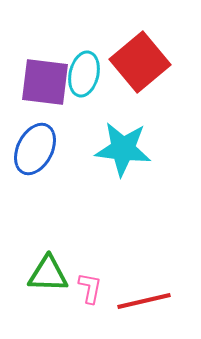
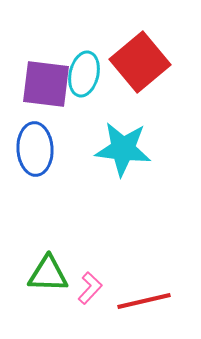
purple square: moved 1 px right, 2 px down
blue ellipse: rotated 30 degrees counterclockwise
pink L-shape: rotated 32 degrees clockwise
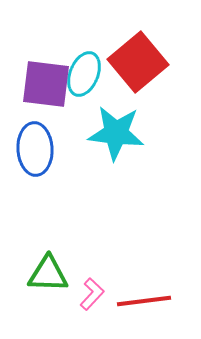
red square: moved 2 px left
cyan ellipse: rotated 9 degrees clockwise
cyan star: moved 7 px left, 16 px up
pink L-shape: moved 2 px right, 6 px down
red line: rotated 6 degrees clockwise
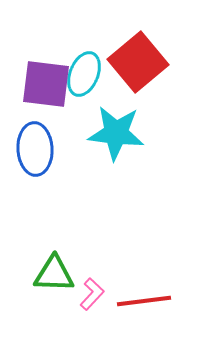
green triangle: moved 6 px right
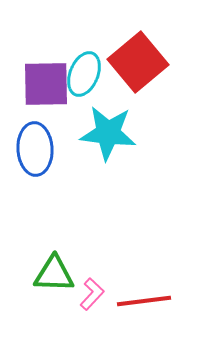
purple square: rotated 8 degrees counterclockwise
cyan star: moved 8 px left
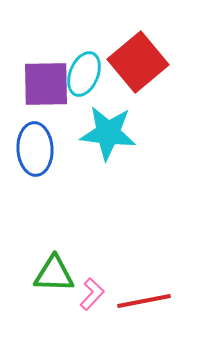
red line: rotated 4 degrees counterclockwise
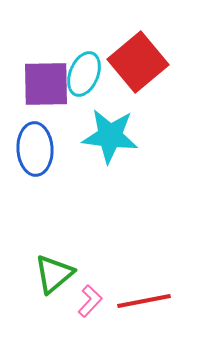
cyan star: moved 2 px right, 3 px down
green triangle: rotated 42 degrees counterclockwise
pink L-shape: moved 2 px left, 7 px down
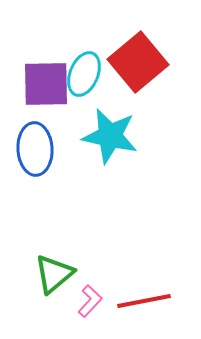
cyan star: rotated 6 degrees clockwise
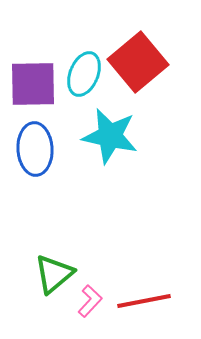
purple square: moved 13 px left
